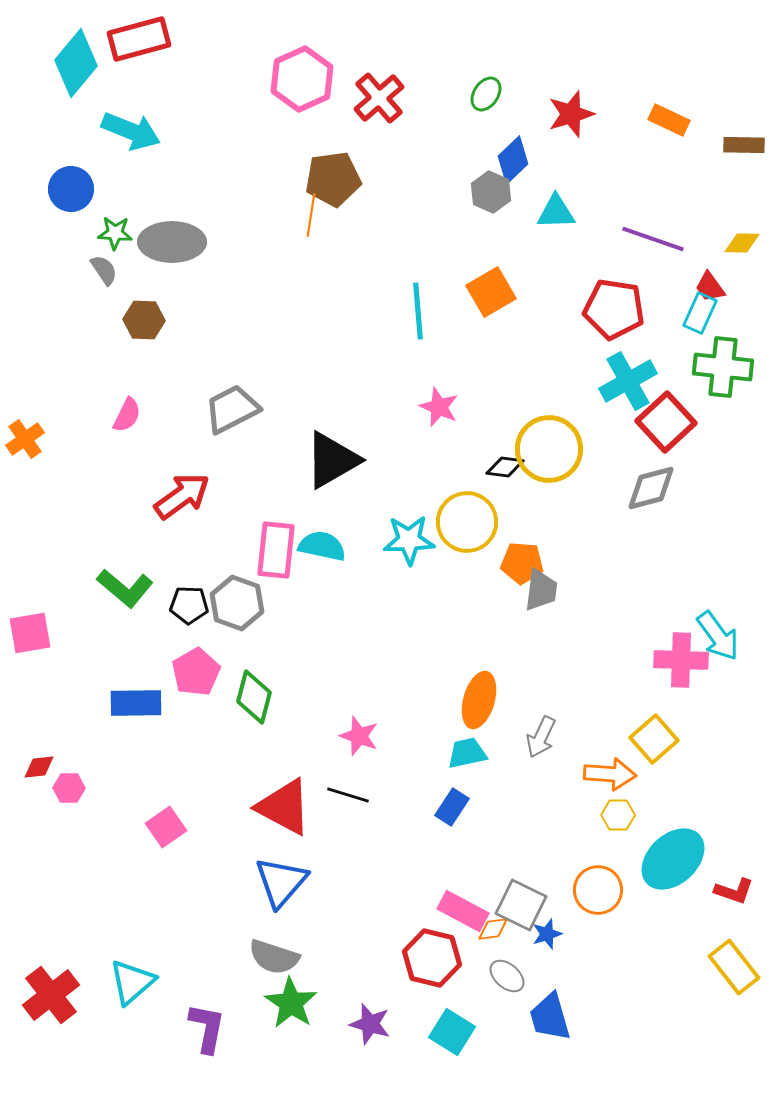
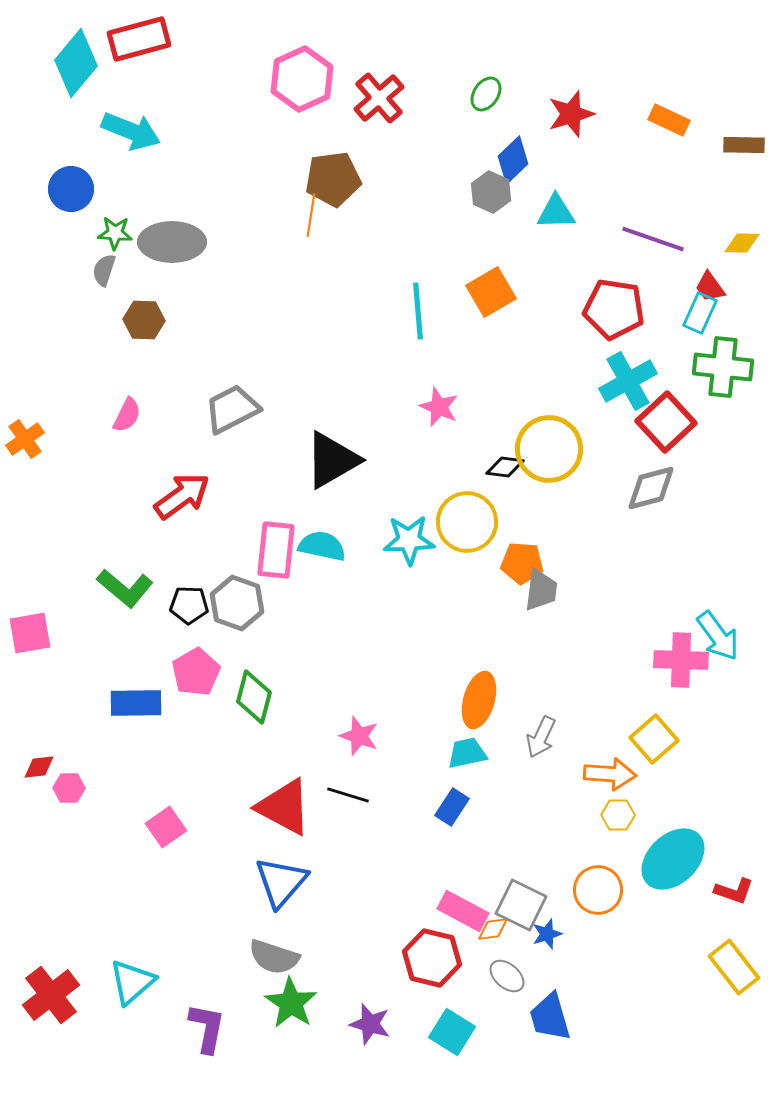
gray semicircle at (104, 270): rotated 128 degrees counterclockwise
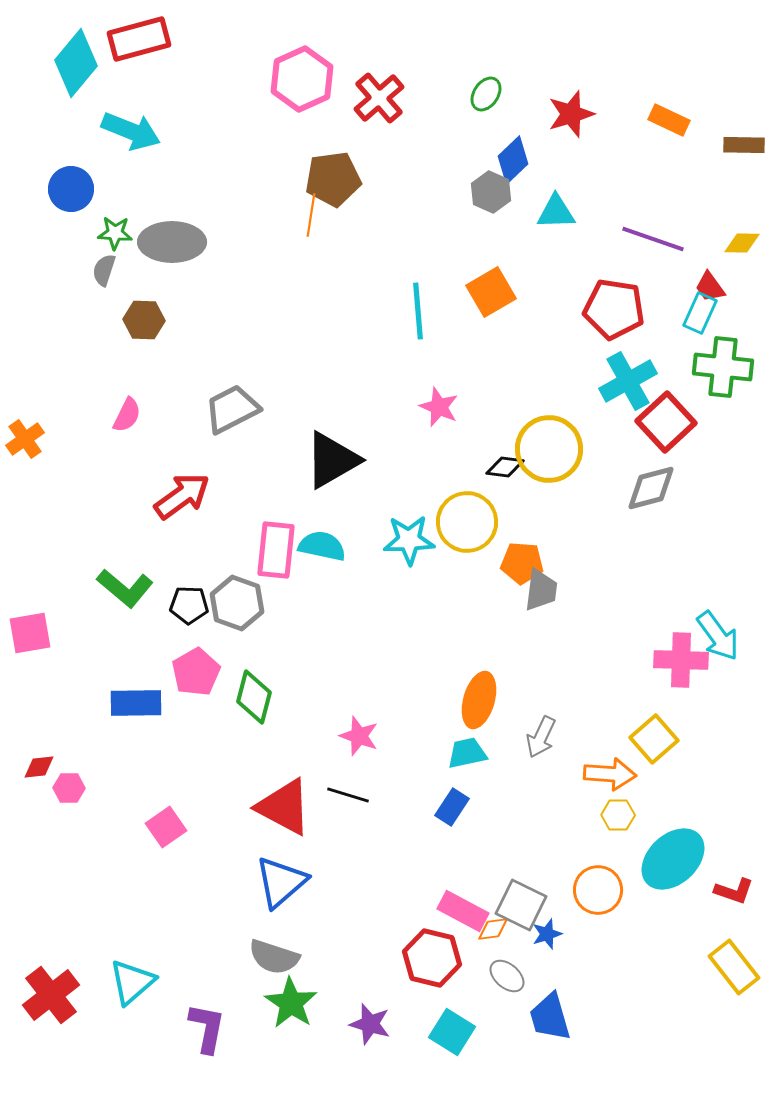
blue triangle at (281, 882): rotated 8 degrees clockwise
